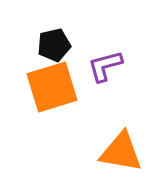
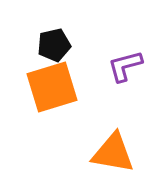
purple L-shape: moved 20 px right
orange triangle: moved 8 px left, 1 px down
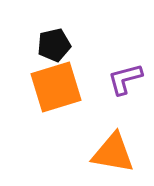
purple L-shape: moved 13 px down
orange square: moved 4 px right
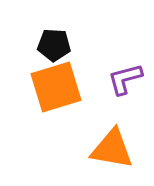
black pentagon: rotated 16 degrees clockwise
orange triangle: moved 1 px left, 4 px up
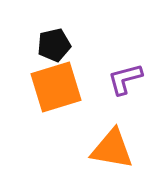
black pentagon: rotated 16 degrees counterclockwise
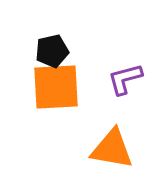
black pentagon: moved 2 px left, 6 px down
orange square: rotated 14 degrees clockwise
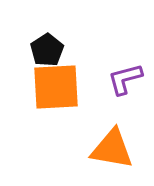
black pentagon: moved 5 px left, 1 px up; rotated 20 degrees counterclockwise
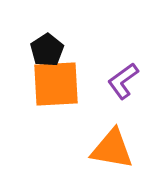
purple L-shape: moved 2 px left, 2 px down; rotated 21 degrees counterclockwise
orange square: moved 3 px up
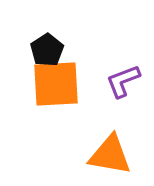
purple L-shape: rotated 15 degrees clockwise
orange triangle: moved 2 px left, 6 px down
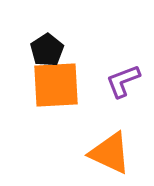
orange square: moved 1 px down
orange triangle: moved 2 px up; rotated 15 degrees clockwise
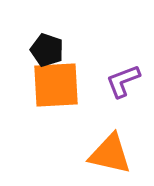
black pentagon: rotated 20 degrees counterclockwise
orange triangle: moved 1 px down; rotated 12 degrees counterclockwise
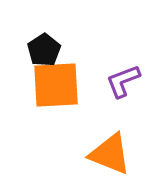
black pentagon: moved 3 px left; rotated 20 degrees clockwise
orange triangle: rotated 9 degrees clockwise
